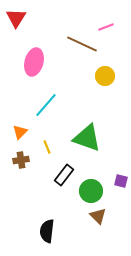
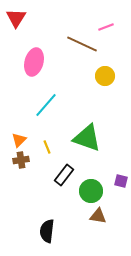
orange triangle: moved 1 px left, 8 px down
brown triangle: rotated 36 degrees counterclockwise
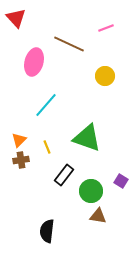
red triangle: rotated 15 degrees counterclockwise
pink line: moved 1 px down
brown line: moved 13 px left
purple square: rotated 16 degrees clockwise
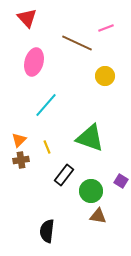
red triangle: moved 11 px right
brown line: moved 8 px right, 1 px up
green triangle: moved 3 px right
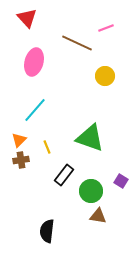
cyan line: moved 11 px left, 5 px down
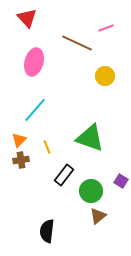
brown triangle: rotated 48 degrees counterclockwise
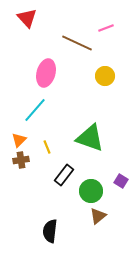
pink ellipse: moved 12 px right, 11 px down
black semicircle: moved 3 px right
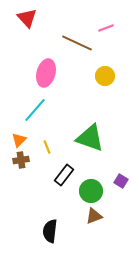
brown triangle: moved 4 px left; rotated 18 degrees clockwise
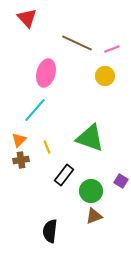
pink line: moved 6 px right, 21 px down
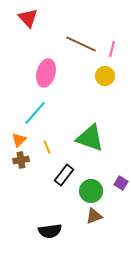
red triangle: moved 1 px right
brown line: moved 4 px right, 1 px down
pink line: rotated 56 degrees counterclockwise
cyan line: moved 3 px down
purple square: moved 2 px down
black semicircle: rotated 105 degrees counterclockwise
